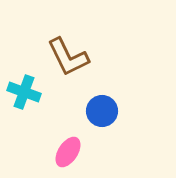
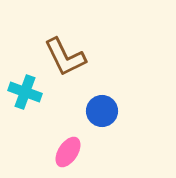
brown L-shape: moved 3 px left
cyan cross: moved 1 px right
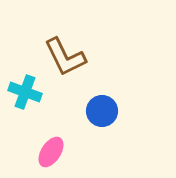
pink ellipse: moved 17 px left
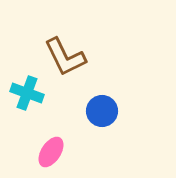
cyan cross: moved 2 px right, 1 px down
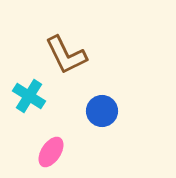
brown L-shape: moved 1 px right, 2 px up
cyan cross: moved 2 px right, 3 px down; rotated 12 degrees clockwise
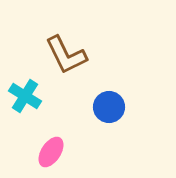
cyan cross: moved 4 px left
blue circle: moved 7 px right, 4 px up
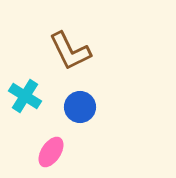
brown L-shape: moved 4 px right, 4 px up
blue circle: moved 29 px left
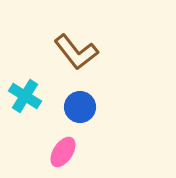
brown L-shape: moved 6 px right, 1 px down; rotated 12 degrees counterclockwise
pink ellipse: moved 12 px right
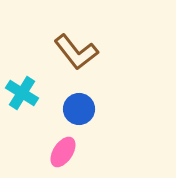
cyan cross: moved 3 px left, 3 px up
blue circle: moved 1 px left, 2 px down
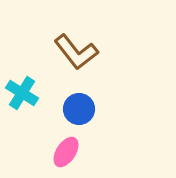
pink ellipse: moved 3 px right
